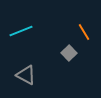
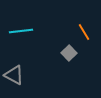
cyan line: rotated 15 degrees clockwise
gray triangle: moved 12 px left
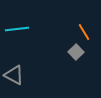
cyan line: moved 4 px left, 2 px up
gray square: moved 7 px right, 1 px up
